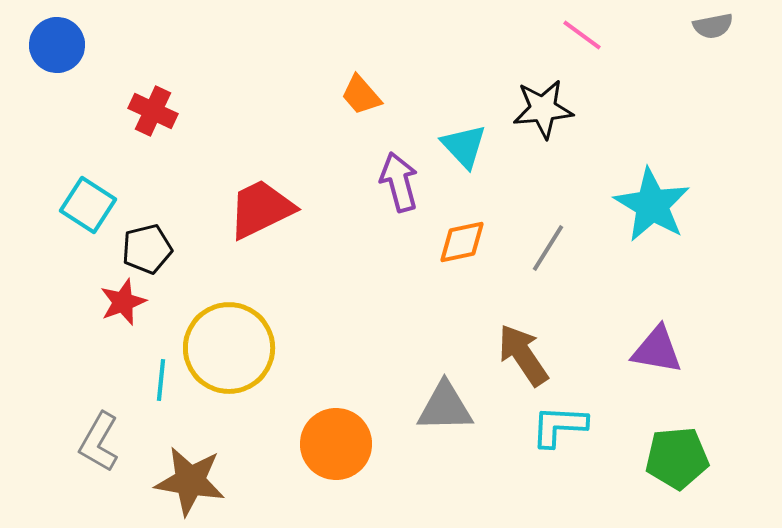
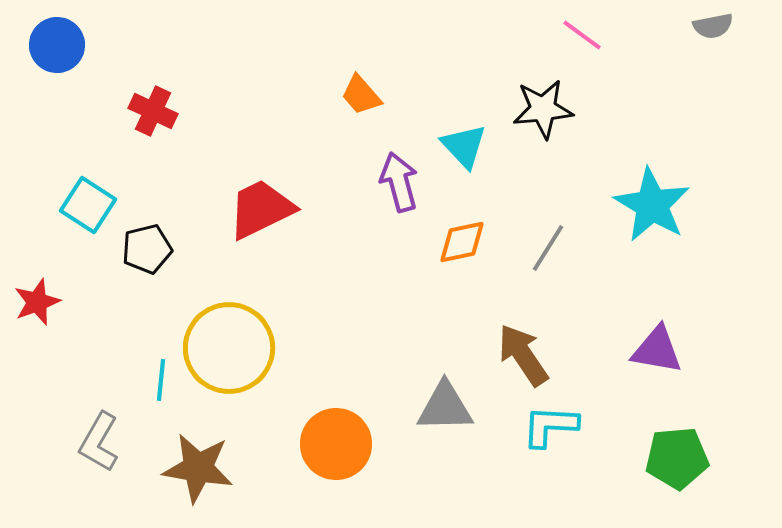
red star: moved 86 px left
cyan L-shape: moved 9 px left
brown star: moved 8 px right, 13 px up
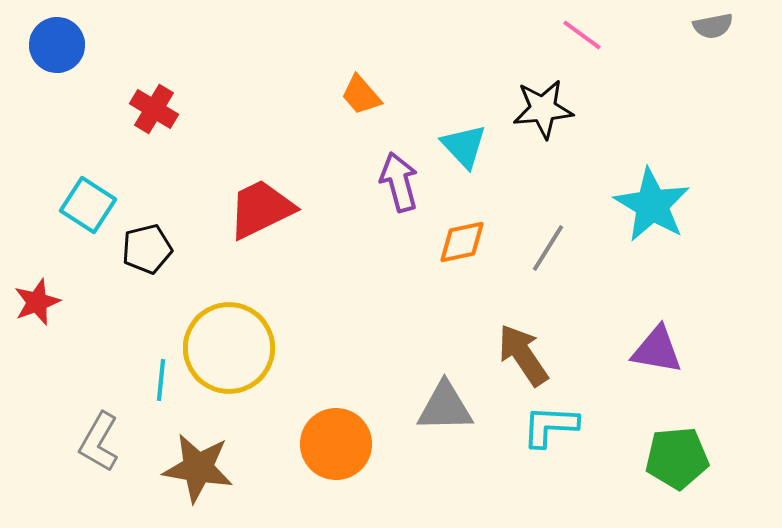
red cross: moved 1 px right, 2 px up; rotated 6 degrees clockwise
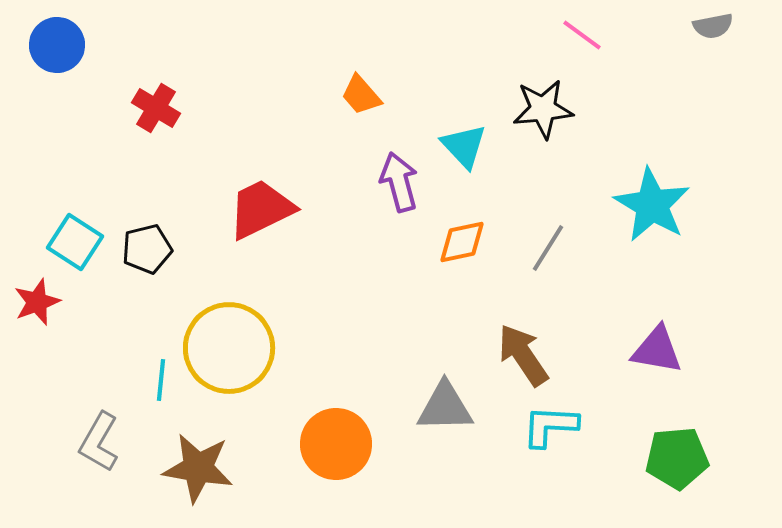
red cross: moved 2 px right, 1 px up
cyan square: moved 13 px left, 37 px down
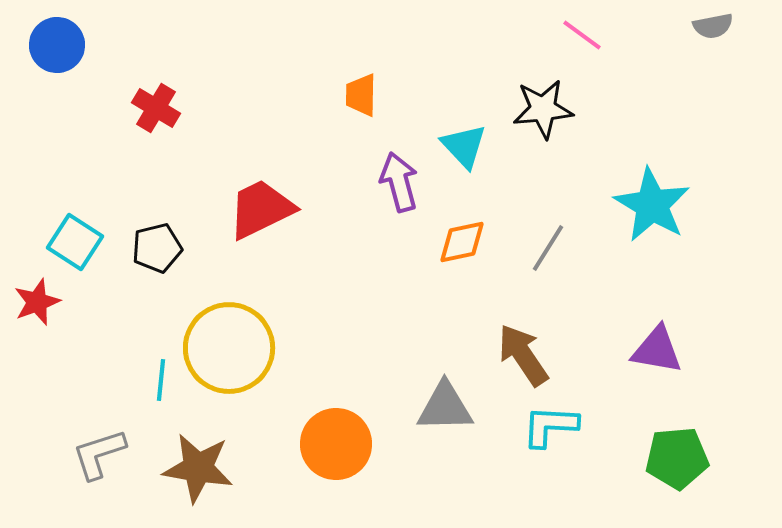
orange trapezoid: rotated 42 degrees clockwise
black pentagon: moved 10 px right, 1 px up
gray L-shape: moved 12 px down; rotated 42 degrees clockwise
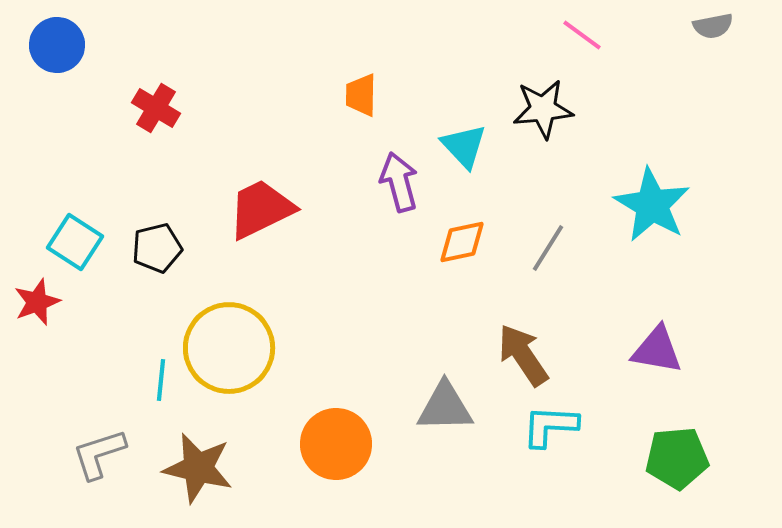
brown star: rotated 4 degrees clockwise
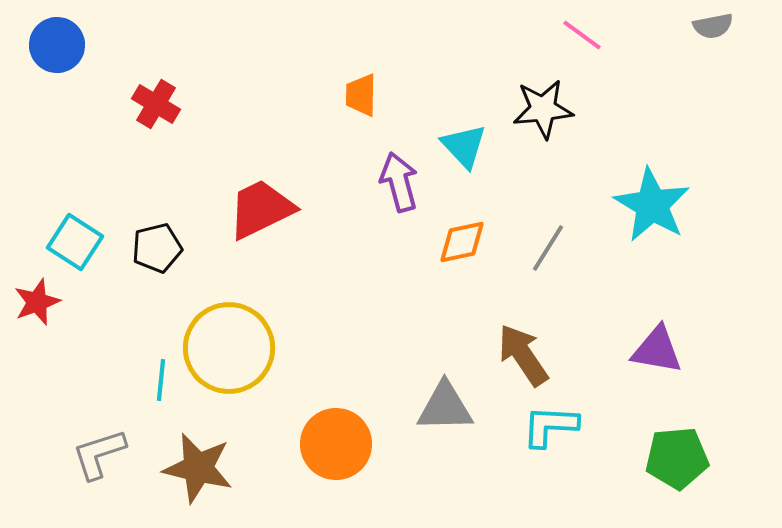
red cross: moved 4 px up
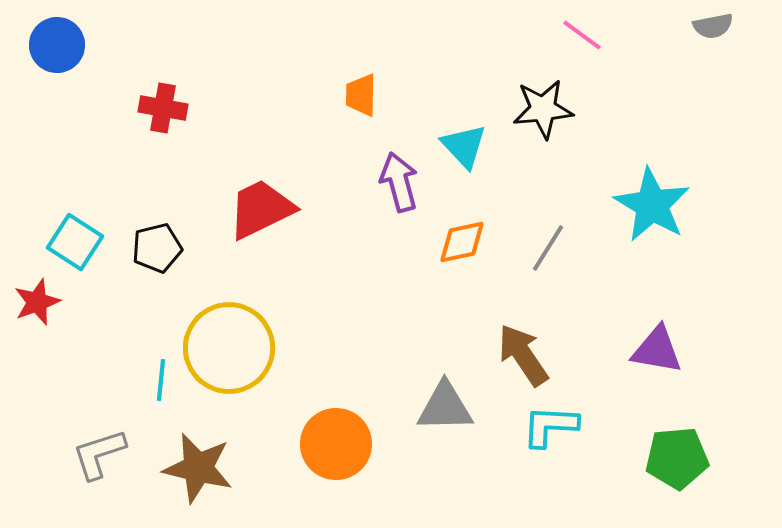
red cross: moved 7 px right, 4 px down; rotated 21 degrees counterclockwise
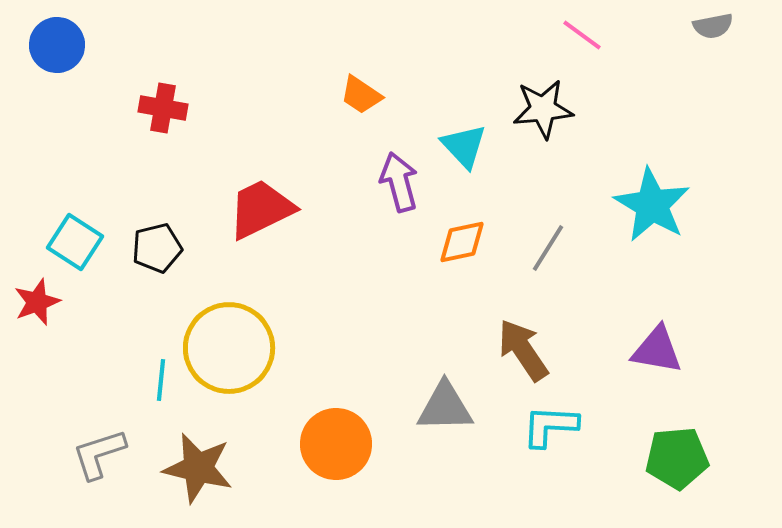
orange trapezoid: rotated 57 degrees counterclockwise
brown arrow: moved 5 px up
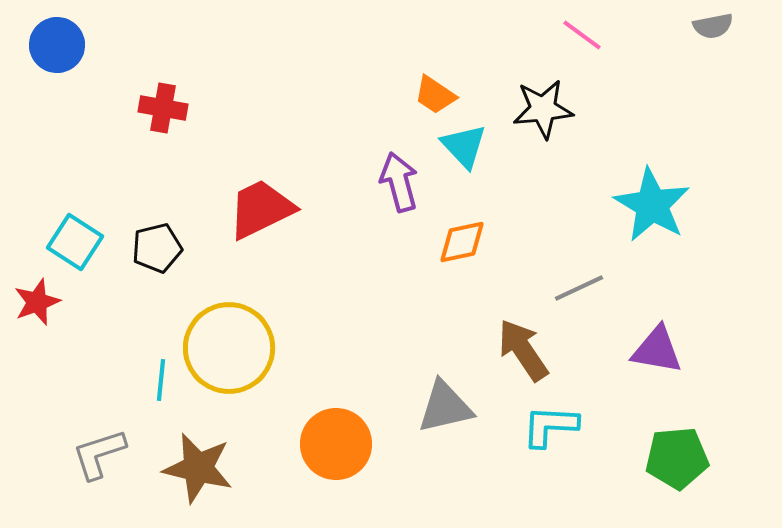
orange trapezoid: moved 74 px right
gray line: moved 31 px right, 40 px down; rotated 33 degrees clockwise
gray triangle: rotated 12 degrees counterclockwise
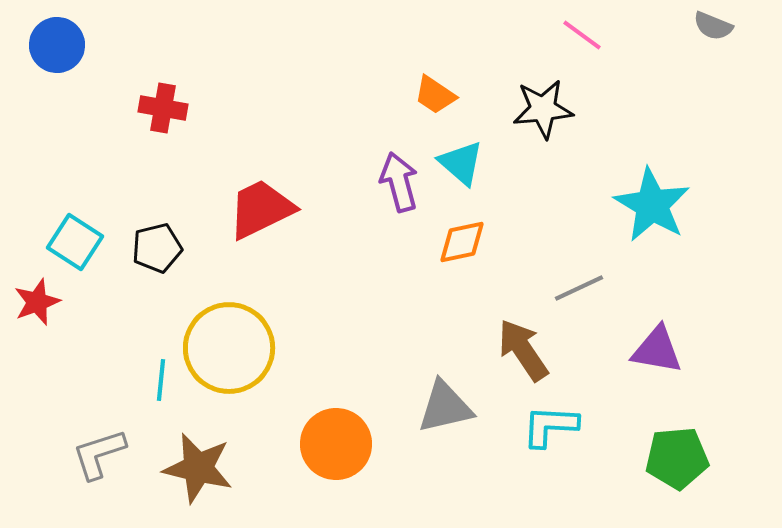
gray semicircle: rotated 33 degrees clockwise
cyan triangle: moved 3 px left, 17 px down; rotated 6 degrees counterclockwise
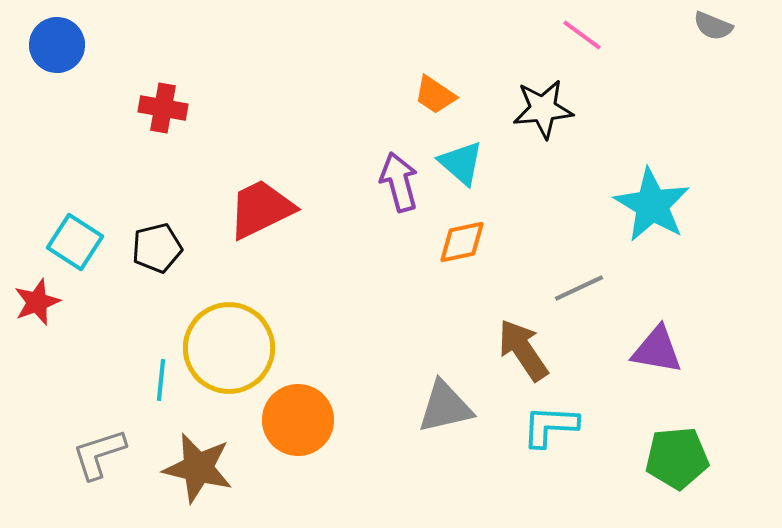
orange circle: moved 38 px left, 24 px up
